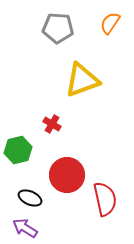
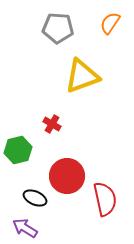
yellow triangle: moved 4 px up
red circle: moved 1 px down
black ellipse: moved 5 px right
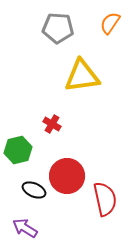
yellow triangle: rotated 12 degrees clockwise
black ellipse: moved 1 px left, 8 px up
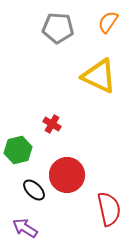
orange semicircle: moved 2 px left, 1 px up
yellow triangle: moved 17 px right; rotated 33 degrees clockwise
red circle: moved 1 px up
black ellipse: rotated 20 degrees clockwise
red semicircle: moved 4 px right, 10 px down
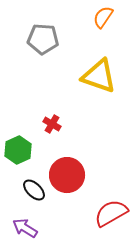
orange semicircle: moved 5 px left, 5 px up
gray pentagon: moved 15 px left, 11 px down
yellow triangle: rotated 6 degrees counterclockwise
green hexagon: rotated 12 degrees counterclockwise
red semicircle: moved 2 px right, 4 px down; rotated 108 degrees counterclockwise
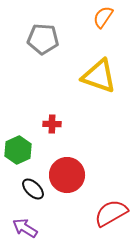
red cross: rotated 30 degrees counterclockwise
black ellipse: moved 1 px left, 1 px up
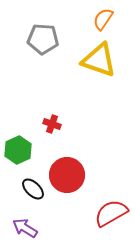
orange semicircle: moved 2 px down
yellow triangle: moved 16 px up
red cross: rotated 18 degrees clockwise
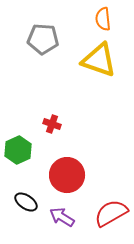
orange semicircle: rotated 40 degrees counterclockwise
black ellipse: moved 7 px left, 13 px down; rotated 10 degrees counterclockwise
purple arrow: moved 37 px right, 11 px up
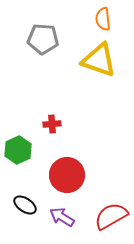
red cross: rotated 24 degrees counterclockwise
black ellipse: moved 1 px left, 3 px down
red semicircle: moved 3 px down
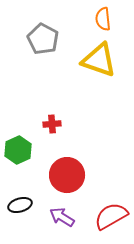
gray pentagon: rotated 24 degrees clockwise
black ellipse: moved 5 px left; rotated 50 degrees counterclockwise
